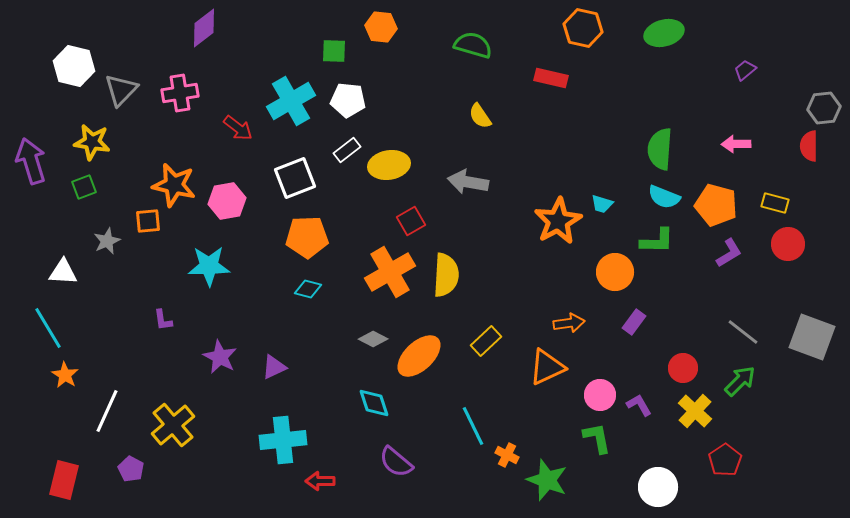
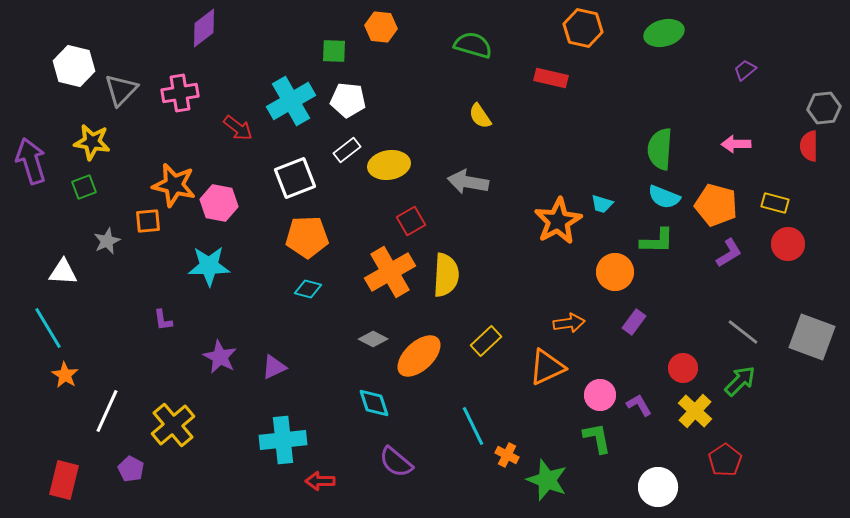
pink hexagon at (227, 201): moved 8 px left, 2 px down; rotated 21 degrees clockwise
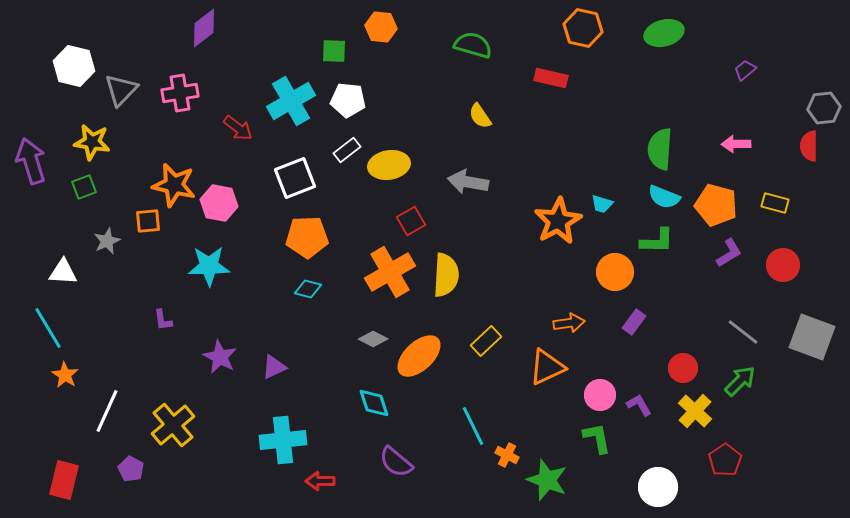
red circle at (788, 244): moved 5 px left, 21 px down
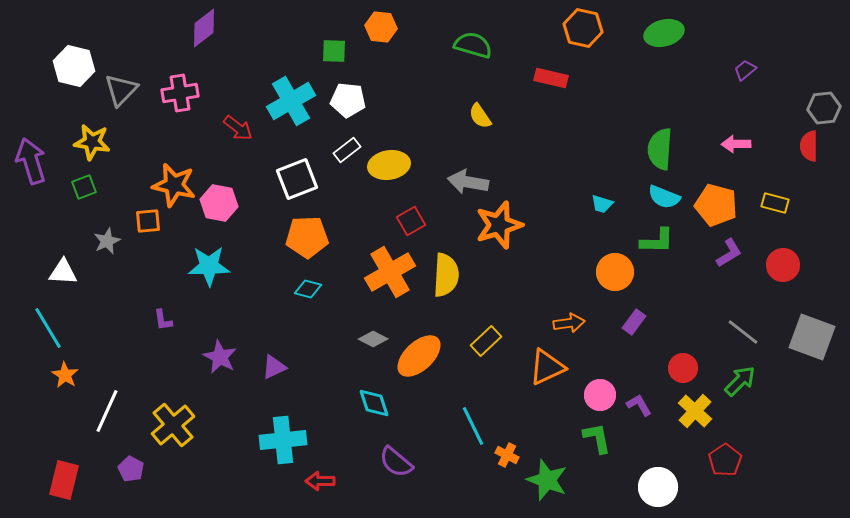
white square at (295, 178): moved 2 px right, 1 px down
orange star at (558, 221): moved 59 px left, 4 px down; rotated 12 degrees clockwise
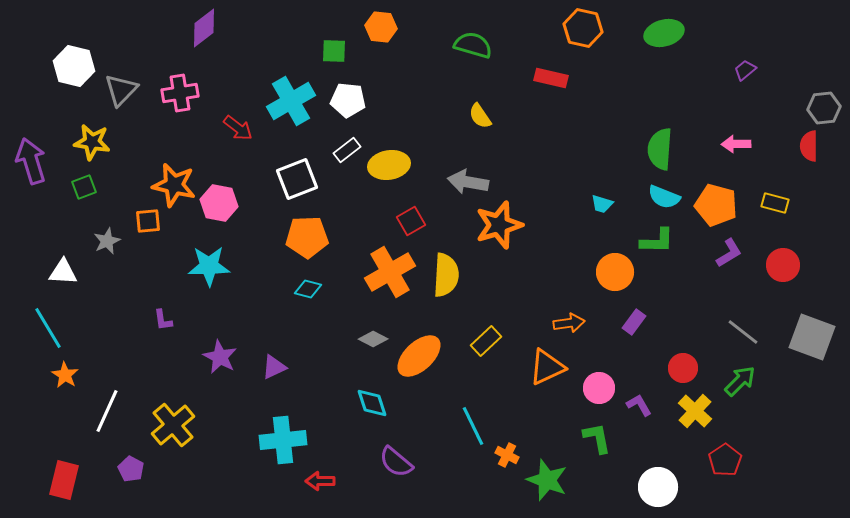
pink circle at (600, 395): moved 1 px left, 7 px up
cyan diamond at (374, 403): moved 2 px left
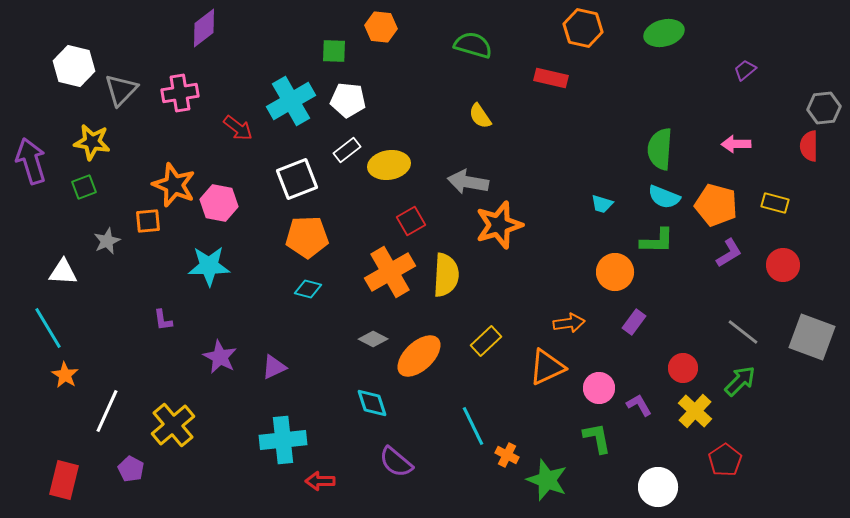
orange star at (174, 185): rotated 9 degrees clockwise
